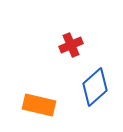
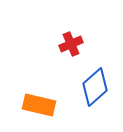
red cross: moved 1 px up
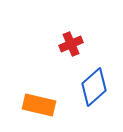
blue diamond: moved 1 px left
